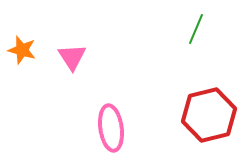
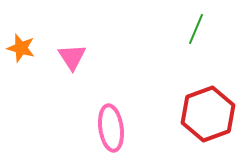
orange star: moved 1 px left, 2 px up
red hexagon: moved 1 px left, 1 px up; rotated 6 degrees counterclockwise
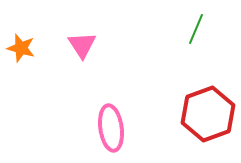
pink triangle: moved 10 px right, 12 px up
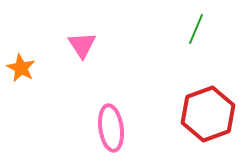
orange star: moved 20 px down; rotated 12 degrees clockwise
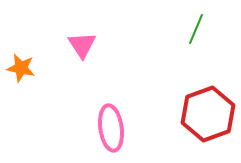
orange star: rotated 16 degrees counterclockwise
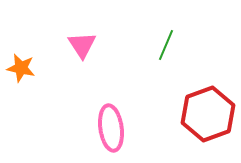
green line: moved 30 px left, 16 px down
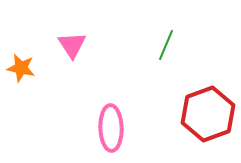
pink triangle: moved 10 px left
pink ellipse: rotated 6 degrees clockwise
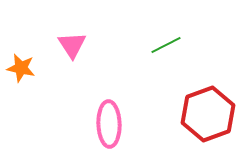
green line: rotated 40 degrees clockwise
pink ellipse: moved 2 px left, 4 px up
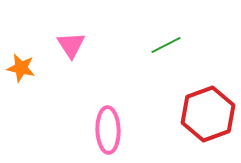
pink triangle: moved 1 px left
pink ellipse: moved 1 px left, 6 px down
